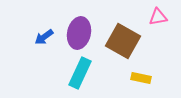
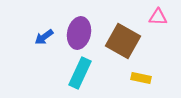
pink triangle: rotated 12 degrees clockwise
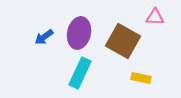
pink triangle: moved 3 px left
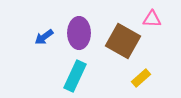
pink triangle: moved 3 px left, 2 px down
purple ellipse: rotated 12 degrees counterclockwise
cyan rectangle: moved 5 px left, 3 px down
yellow rectangle: rotated 54 degrees counterclockwise
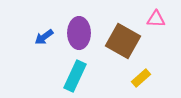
pink triangle: moved 4 px right
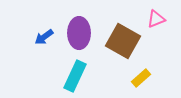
pink triangle: rotated 24 degrees counterclockwise
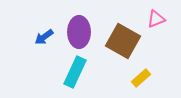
purple ellipse: moved 1 px up
cyan rectangle: moved 4 px up
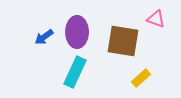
pink triangle: rotated 42 degrees clockwise
purple ellipse: moved 2 px left
brown square: rotated 20 degrees counterclockwise
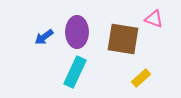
pink triangle: moved 2 px left
brown square: moved 2 px up
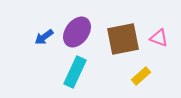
pink triangle: moved 5 px right, 19 px down
purple ellipse: rotated 36 degrees clockwise
brown square: rotated 20 degrees counterclockwise
yellow rectangle: moved 2 px up
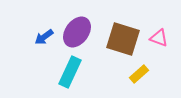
brown square: rotated 28 degrees clockwise
cyan rectangle: moved 5 px left
yellow rectangle: moved 2 px left, 2 px up
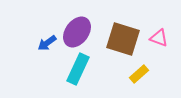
blue arrow: moved 3 px right, 6 px down
cyan rectangle: moved 8 px right, 3 px up
